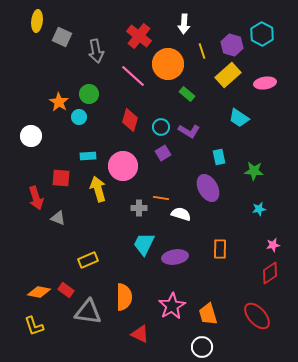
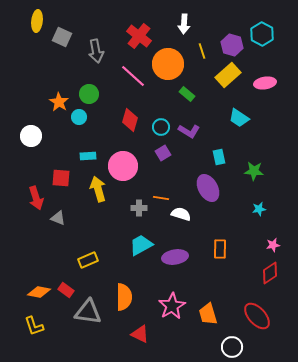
cyan trapezoid at (144, 244): moved 3 px left, 1 px down; rotated 35 degrees clockwise
white circle at (202, 347): moved 30 px right
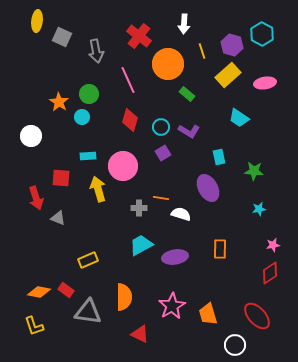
pink line at (133, 76): moved 5 px left, 4 px down; rotated 24 degrees clockwise
cyan circle at (79, 117): moved 3 px right
white circle at (232, 347): moved 3 px right, 2 px up
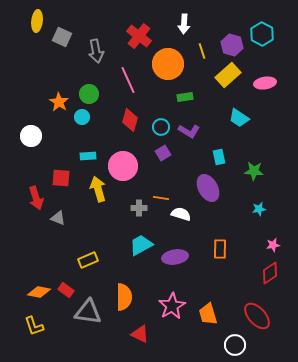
green rectangle at (187, 94): moved 2 px left, 3 px down; rotated 49 degrees counterclockwise
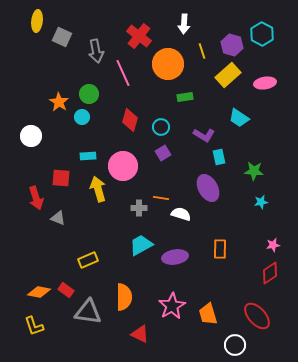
pink line at (128, 80): moved 5 px left, 7 px up
purple L-shape at (189, 131): moved 15 px right, 4 px down
cyan star at (259, 209): moved 2 px right, 7 px up
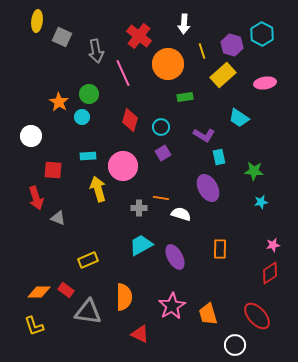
yellow rectangle at (228, 75): moved 5 px left
red square at (61, 178): moved 8 px left, 8 px up
purple ellipse at (175, 257): rotated 70 degrees clockwise
orange diamond at (39, 292): rotated 10 degrees counterclockwise
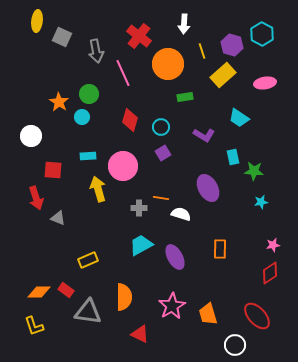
cyan rectangle at (219, 157): moved 14 px right
